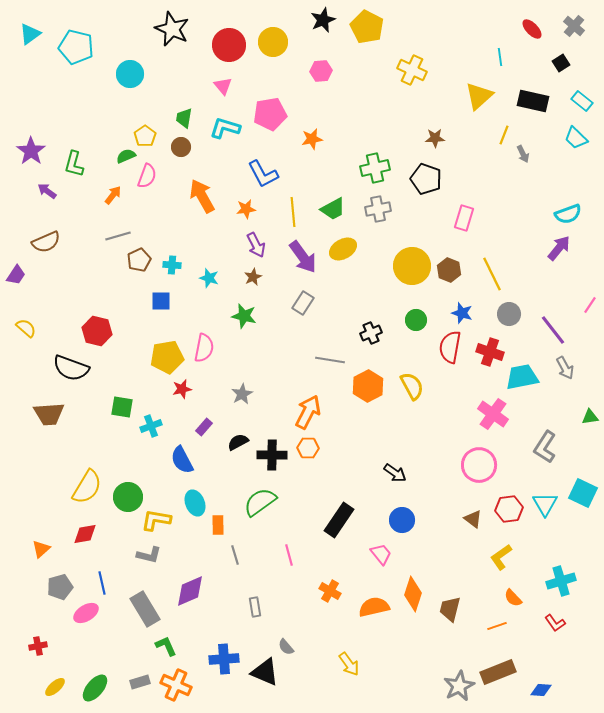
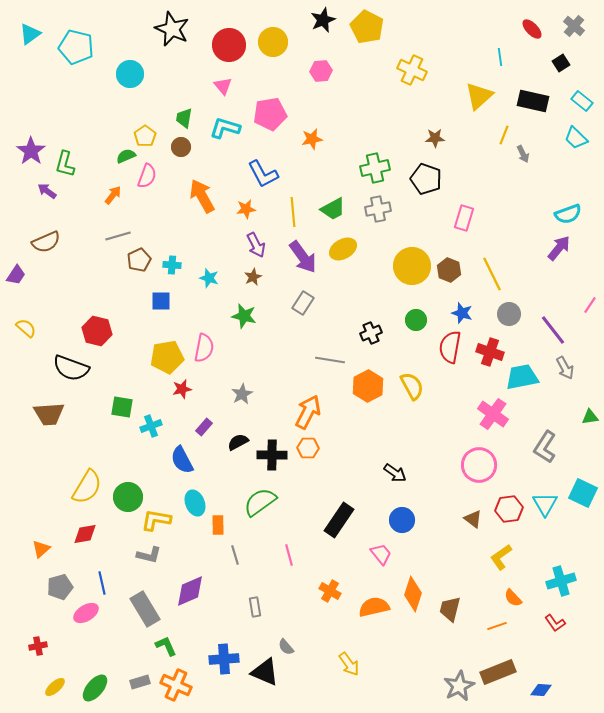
green L-shape at (74, 164): moved 9 px left
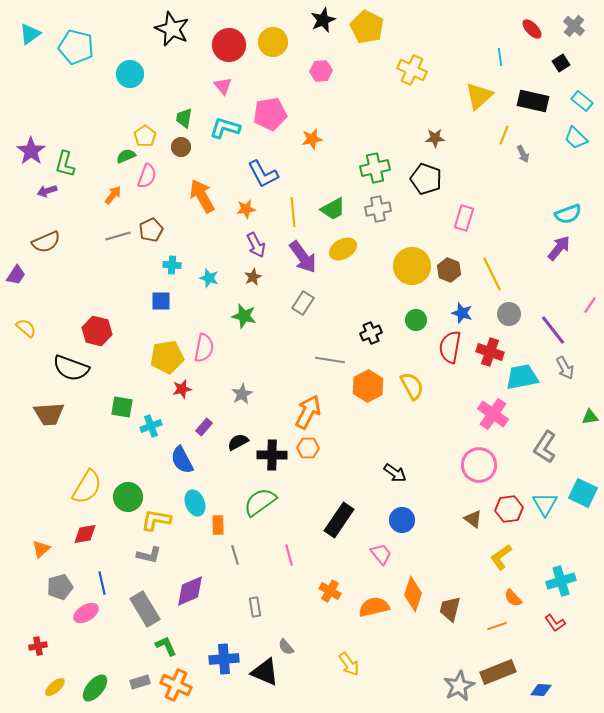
purple arrow at (47, 191): rotated 54 degrees counterclockwise
brown pentagon at (139, 260): moved 12 px right, 30 px up
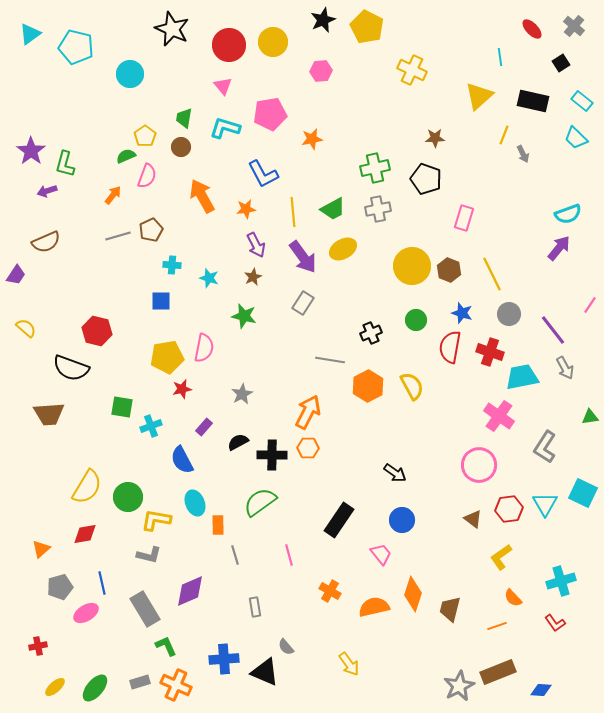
pink cross at (493, 414): moved 6 px right, 2 px down
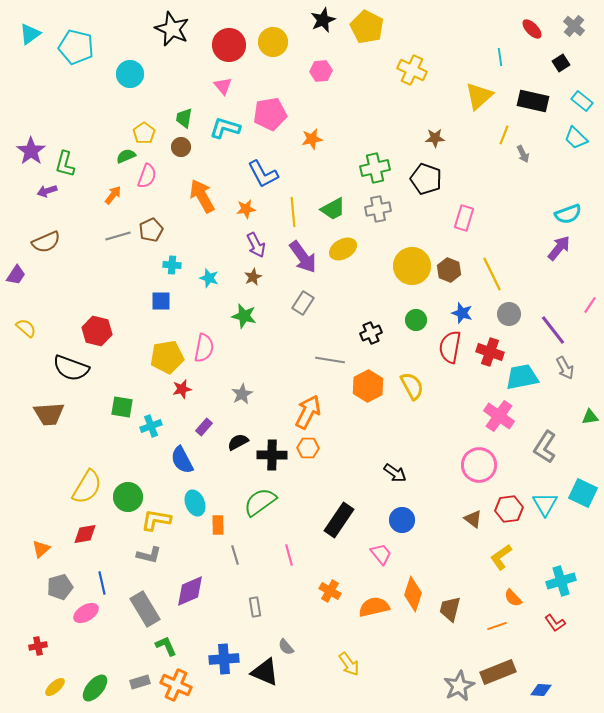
yellow pentagon at (145, 136): moved 1 px left, 3 px up
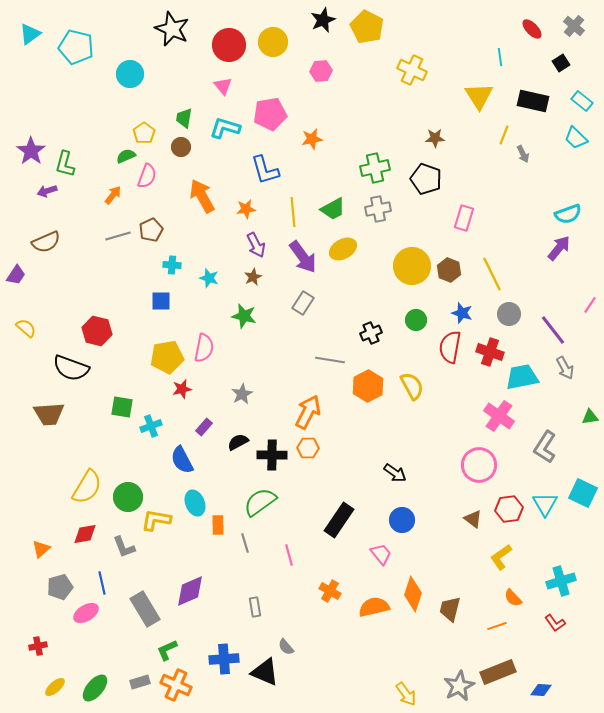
yellow triangle at (479, 96): rotated 20 degrees counterclockwise
blue L-shape at (263, 174): moved 2 px right, 4 px up; rotated 12 degrees clockwise
gray L-shape at (149, 555): moved 25 px left, 8 px up; rotated 55 degrees clockwise
gray line at (235, 555): moved 10 px right, 12 px up
green L-shape at (166, 646): moved 1 px right, 4 px down; rotated 90 degrees counterclockwise
yellow arrow at (349, 664): moved 57 px right, 30 px down
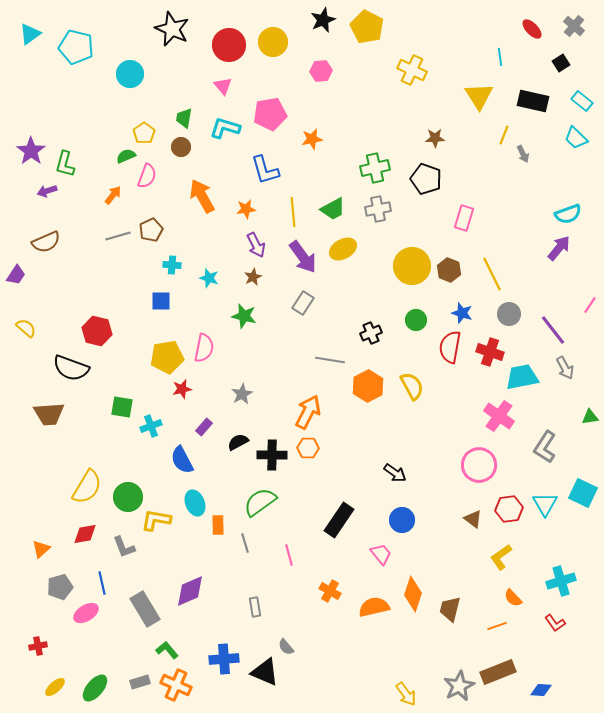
green L-shape at (167, 650): rotated 75 degrees clockwise
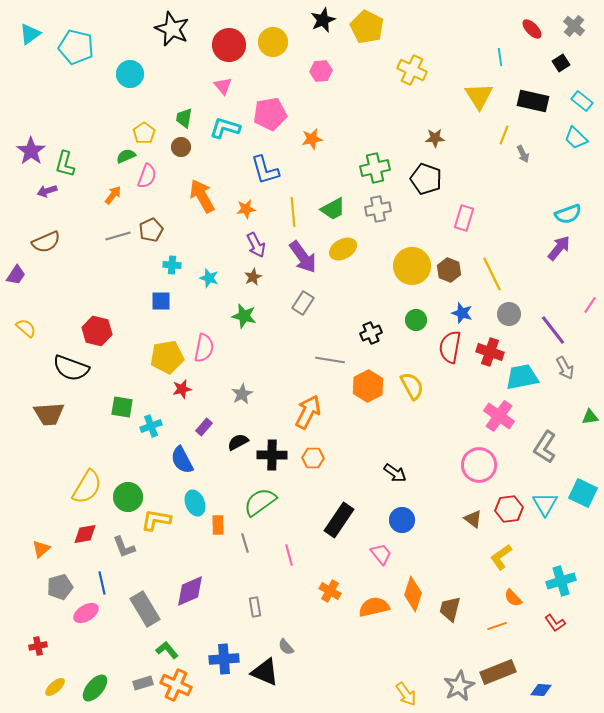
orange hexagon at (308, 448): moved 5 px right, 10 px down
gray rectangle at (140, 682): moved 3 px right, 1 px down
